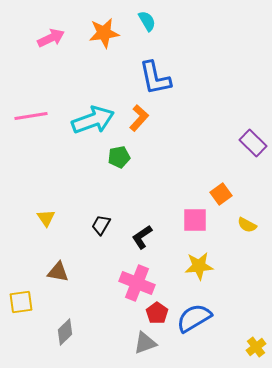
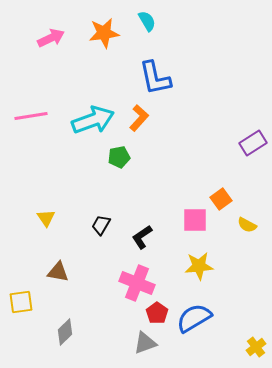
purple rectangle: rotated 76 degrees counterclockwise
orange square: moved 5 px down
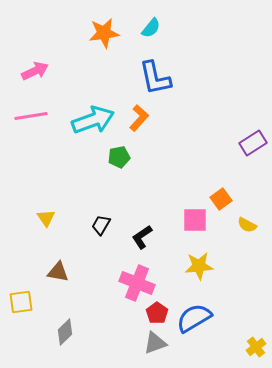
cyan semicircle: moved 4 px right, 7 px down; rotated 70 degrees clockwise
pink arrow: moved 16 px left, 33 px down
gray triangle: moved 10 px right
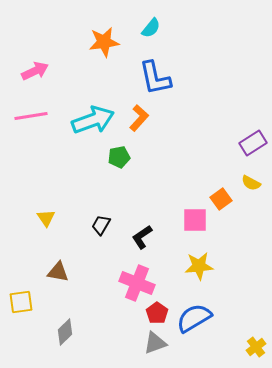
orange star: moved 9 px down
yellow semicircle: moved 4 px right, 42 px up
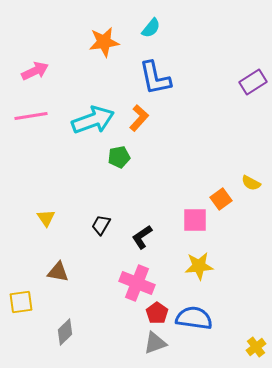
purple rectangle: moved 61 px up
blue semicircle: rotated 39 degrees clockwise
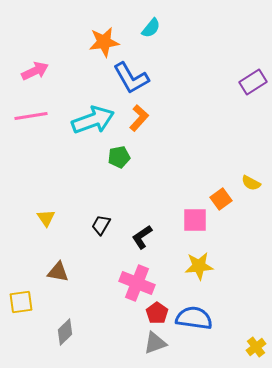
blue L-shape: moved 24 px left; rotated 18 degrees counterclockwise
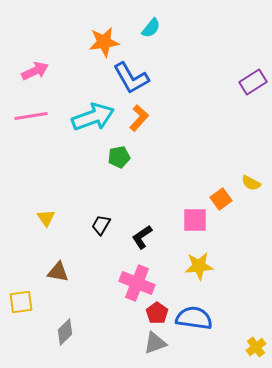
cyan arrow: moved 3 px up
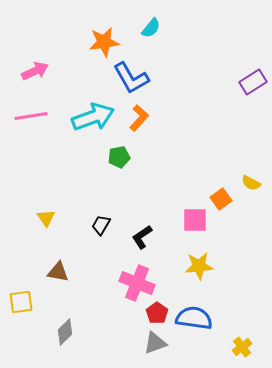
yellow cross: moved 14 px left
